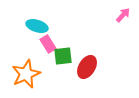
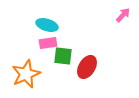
cyan ellipse: moved 10 px right, 1 px up
pink rectangle: moved 1 px up; rotated 66 degrees counterclockwise
green square: rotated 12 degrees clockwise
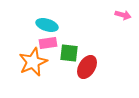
pink arrow: rotated 63 degrees clockwise
green square: moved 6 px right, 3 px up
orange star: moved 7 px right, 12 px up
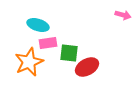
cyan ellipse: moved 9 px left
orange star: moved 4 px left
red ellipse: rotated 30 degrees clockwise
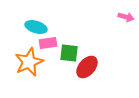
pink arrow: moved 3 px right, 2 px down
cyan ellipse: moved 2 px left, 2 px down
red ellipse: rotated 20 degrees counterclockwise
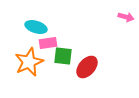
green square: moved 6 px left, 3 px down
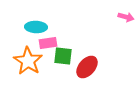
cyan ellipse: rotated 15 degrees counterclockwise
orange star: moved 1 px left, 1 px up; rotated 16 degrees counterclockwise
